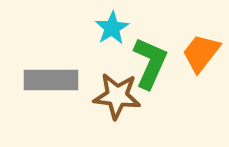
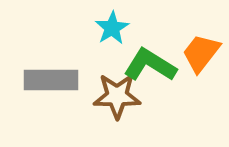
green L-shape: moved 2 px down; rotated 82 degrees counterclockwise
brown star: rotated 6 degrees counterclockwise
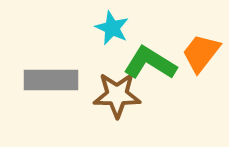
cyan star: rotated 16 degrees counterclockwise
green L-shape: moved 2 px up
brown star: moved 1 px up
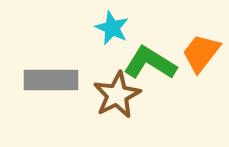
brown star: rotated 27 degrees counterclockwise
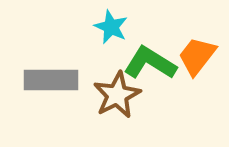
cyan star: moved 1 px left, 1 px up
orange trapezoid: moved 4 px left, 3 px down
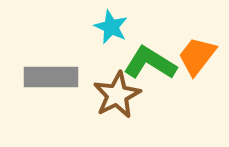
gray rectangle: moved 3 px up
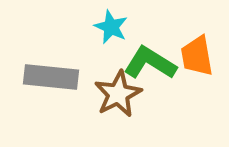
orange trapezoid: rotated 48 degrees counterclockwise
gray rectangle: rotated 6 degrees clockwise
brown star: moved 1 px right, 1 px up
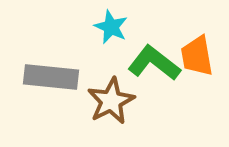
green L-shape: moved 4 px right; rotated 6 degrees clockwise
brown star: moved 7 px left, 7 px down
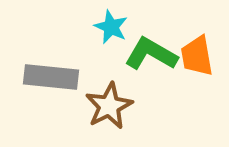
green L-shape: moved 3 px left, 9 px up; rotated 8 degrees counterclockwise
brown star: moved 2 px left, 5 px down
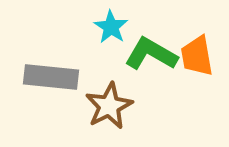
cyan star: rotated 8 degrees clockwise
